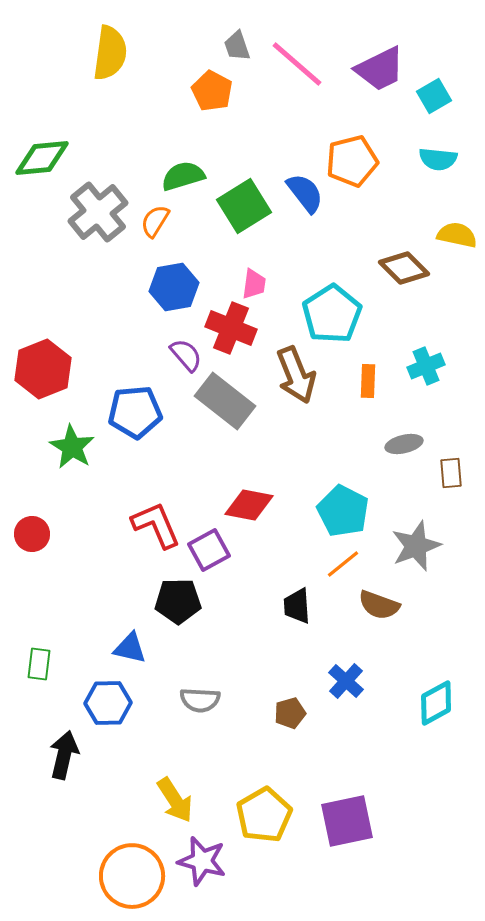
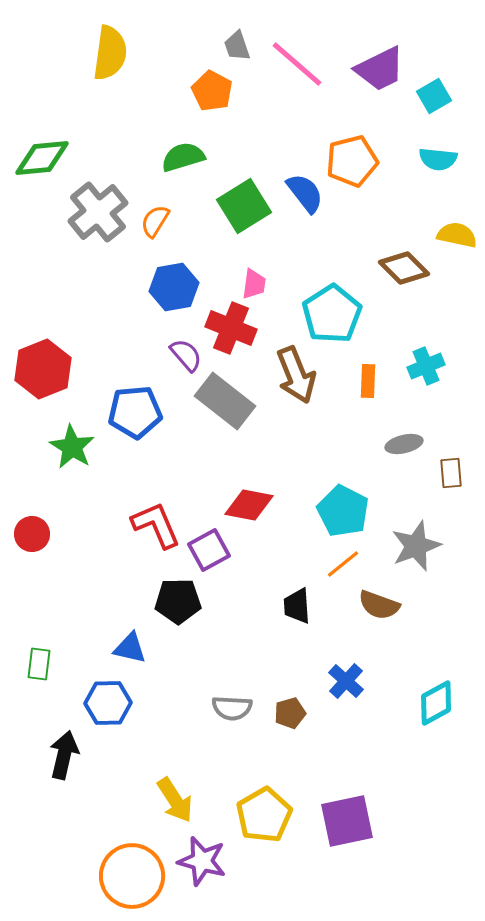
green semicircle at (183, 176): moved 19 px up
gray semicircle at (200, 700): moved 32 px right, 8 px down
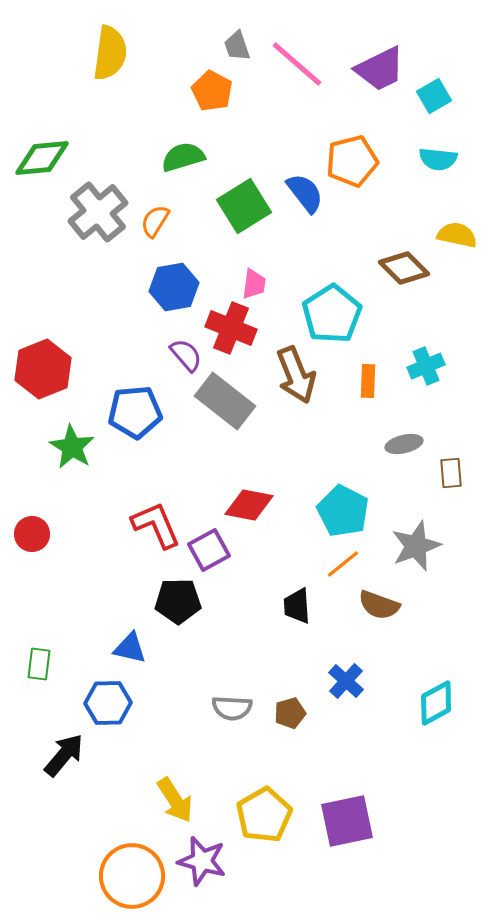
black arrow at (64, 755): rotated 27 degrees clockwise
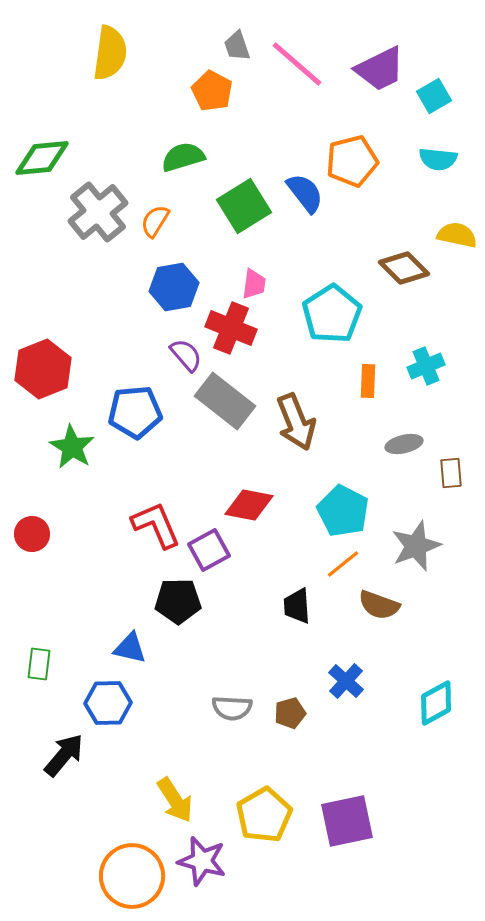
brown arrow at (296, 375): moved 47 px down
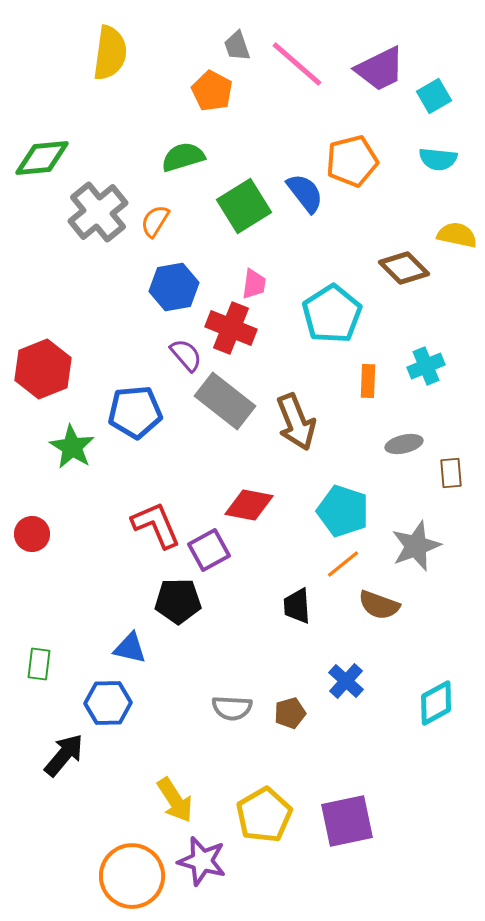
cyan pentagon at (343, 511): rotated 9 degrees counterclockwise
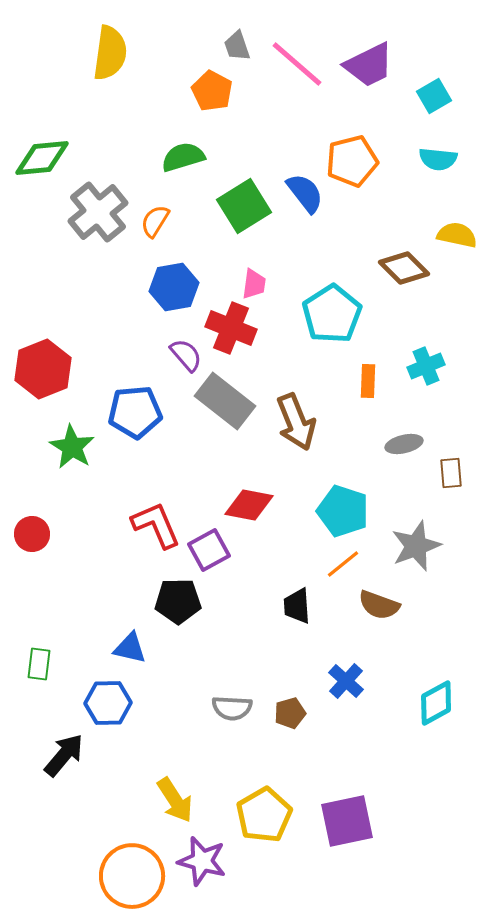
purple trapezoid at (380, 69): moved 11 px left, 4 px up
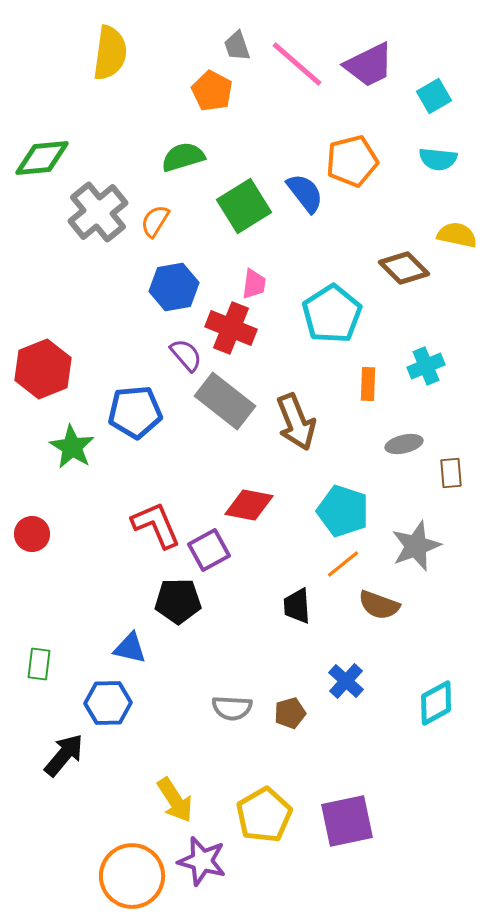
orange rectangle at (368, 381): moved 3 px down
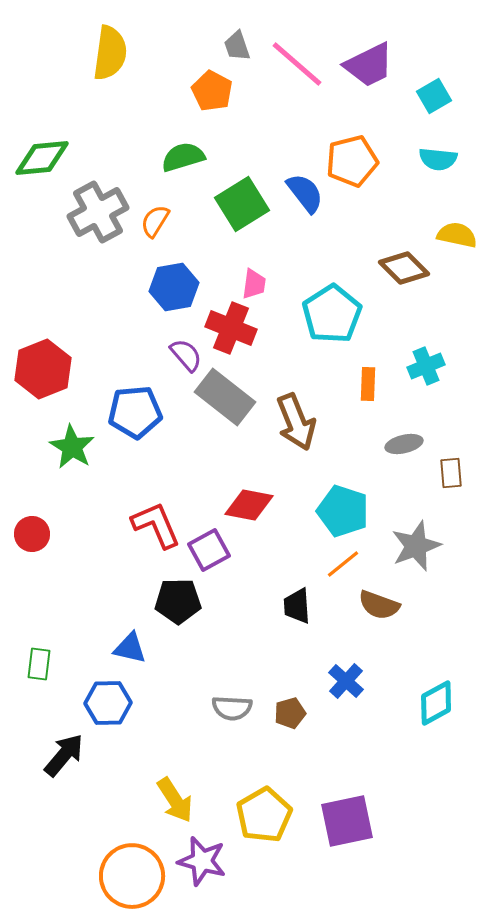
green square at (244, 206): moved 2 px left, 2 px up
gray cross at (98, 212): rotated 10 degrees clockwise
gray rectangle at (225, 401): moved 4 px up
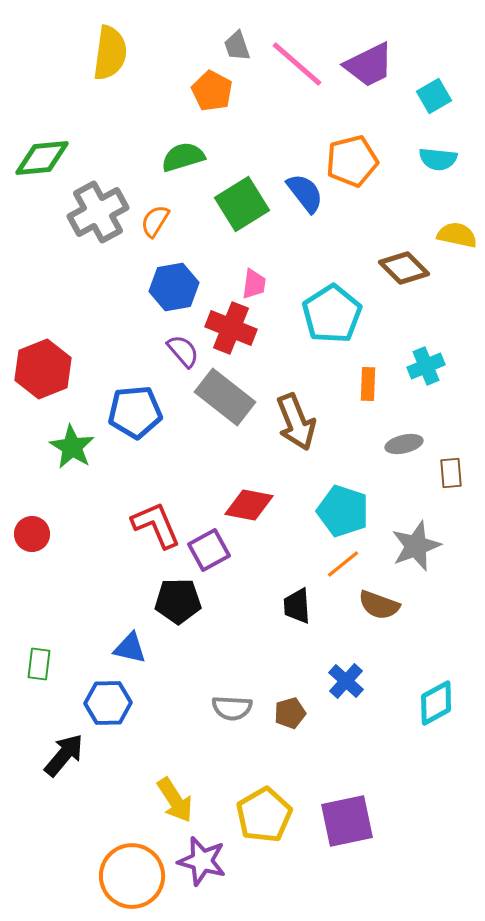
purple semicircle at (186, 355): moved 3 px left, 4 px up
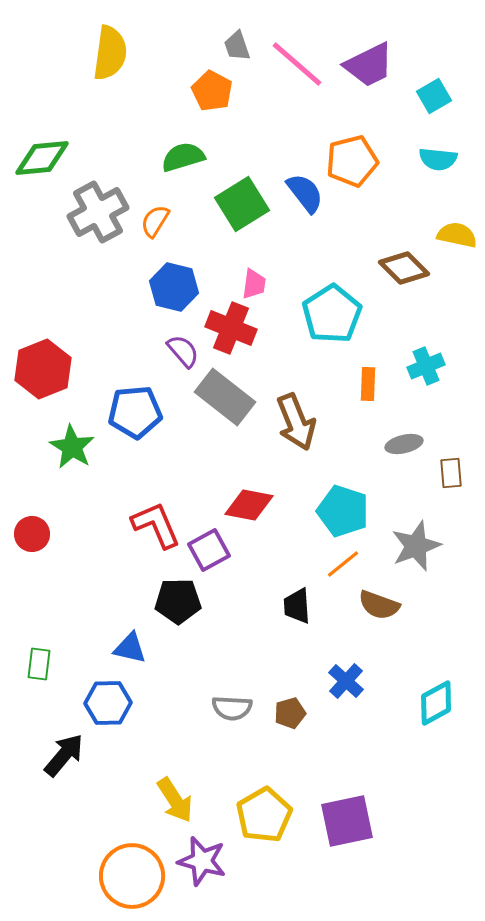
blue hexagon at (174, 287): rotated 24 degrees clockwise
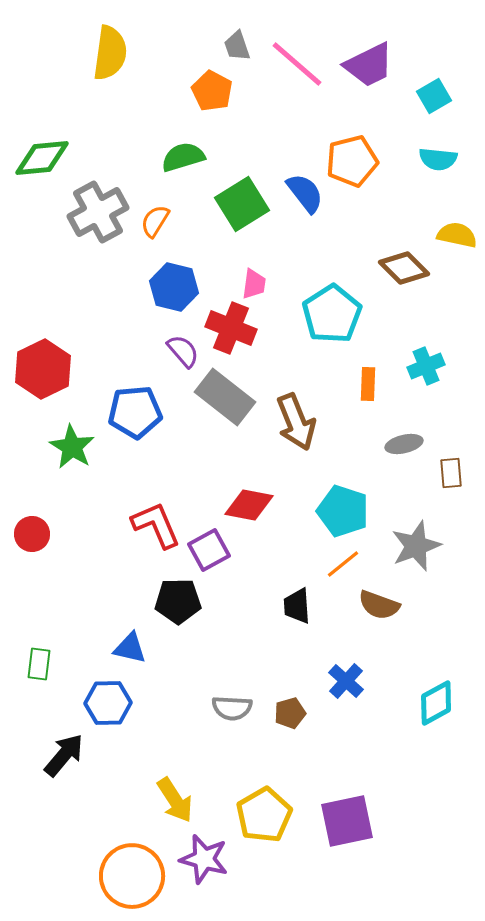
red hexagon at (43, 369): rotated 4 degrees counterclockwise
purple star at (202, 861): moved 2 px right, 2 px up
